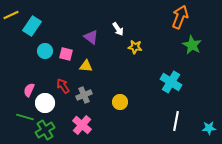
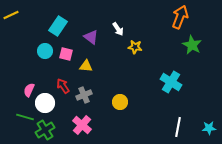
cyan rectangle: moved 26 px right
white line: moved 2 px right, 6 px down
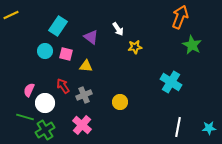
yellow star: rotated 16 degrees counterclockwise
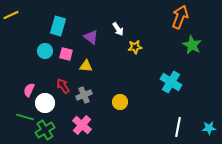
cyan rectangle: rotated 18 degrees counterclockwise
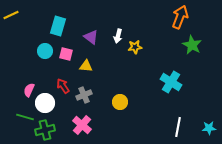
white arrow: moved 7 px down; rotated 48 degrees clockwise
green cross: rotated 18 degrees clockwise
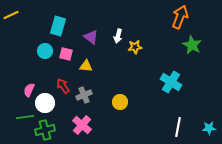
green line: rotated 24 degrees counterclockwise
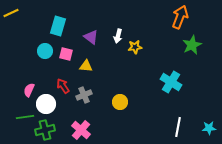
yellow line: moved 2 px up
green star: rotated 18 degrees clockwise
white circle: moved 1 px right, 1 px down
pink cross: moved 1 px left, 5 px down
